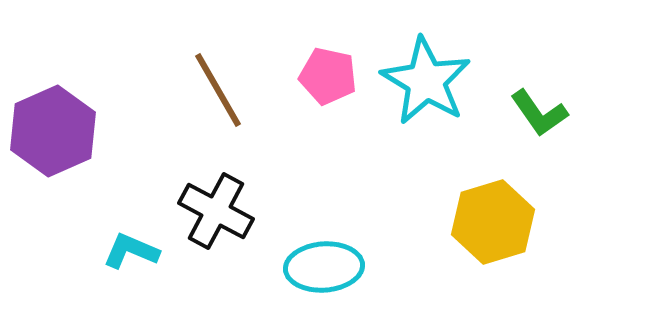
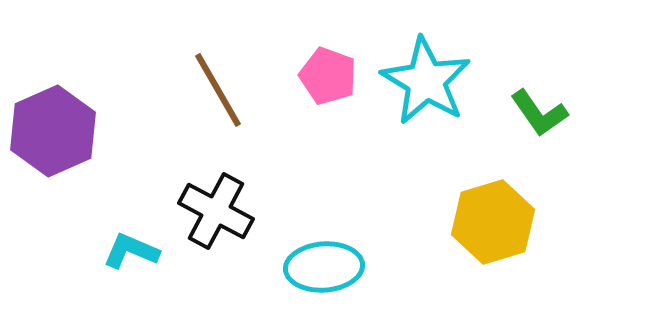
pink pentagon: rotated 8 degrees clockwise
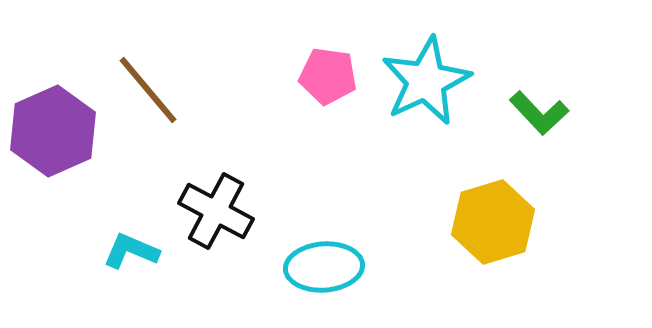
pink pentagon: rotated 12 degrees counterclockwise
cyan star: rotated 16 degrees clockwise
brown line: moved 70 px left; rotated 10 degrees counterclockwise
green L-shape: rotated 8 degrees counterclockwise
